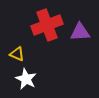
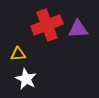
purple triangle: moved 2 px left, 3 px up
yellow triangle: moved 1 px right; rotated 28 degrees counterclockwise
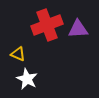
yellow triangle: rotated 28 degrees clockwise
white star: moved 1 px right
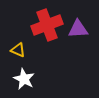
yellow triangle: moved 4 px up
white star: moved 3 px left
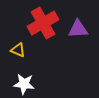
red cross: moved 4 px left, 2 px up; rotated 8 degrees counterclockwise
white star: moved 5 px down; rotated 20 degrees counterclockwise
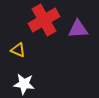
red cross: moved 1 px right, 3 px up
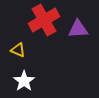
white star: moved 3 px up; rotated 30 degrees clockwise
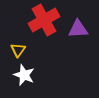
yellow triangle: rotated 42 degrees clockwise
white star: moved 6 px up; rotated 15 degrees counterclockwise
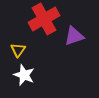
red cross: moved 1 px up
purple triangle: moved 4 px left, 7 px down; rotated 15 degrees counterclockwise
